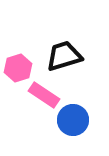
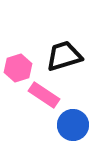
blue circle: moved 5 px down
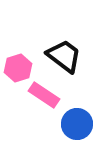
black trapezoid: rotated 54 degrees clockwise
blue circle: moved 4 px right, 1 px up
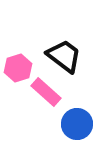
pink rectangle: moved 2 px right, 3 px up; rotated 8 degrees clockwise
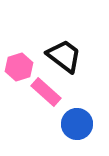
pink hexagon: moved 1 px right, 1 px up
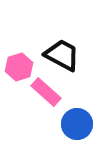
black trapezoid: moved 2 px left, 1 px up; rotated 9 degrees counterclockwise
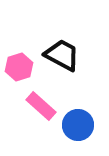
pink rectangle: moved 5 px left, 14 px down
blue circle: moved 1 px right, 1 px down
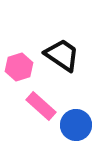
black trapezoid: rotated 6 degrees clockwise
blue circle: moved 2 px left
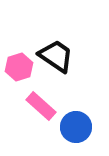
black trapezoid: moved 6 px left, 1 px down
blue circle: moved 2 px down
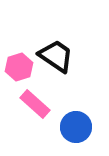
pink rectangle: moved 6 px left, 2 px up
